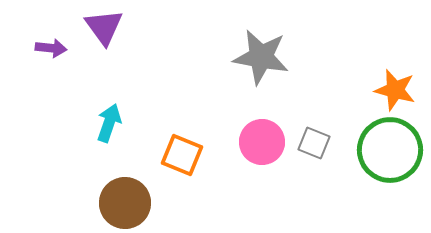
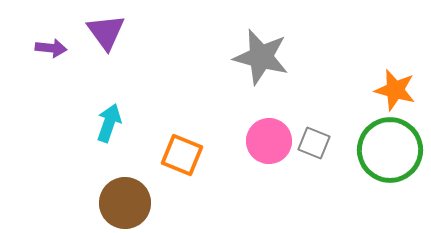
purple triangle: moved 2 px right, 5 px down
gray star: rotated 4 degrees clockwise
pink circle: moved 7 px right, 1 px up
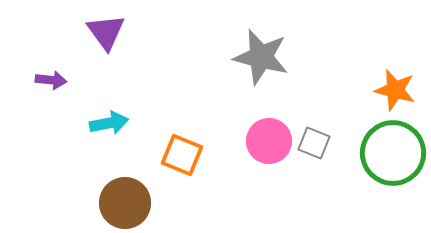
purple arrow: moved 32 px down
cyan arrow: rotated 60 degrees clockwise
green circle: moved 3 px right, 3 px down
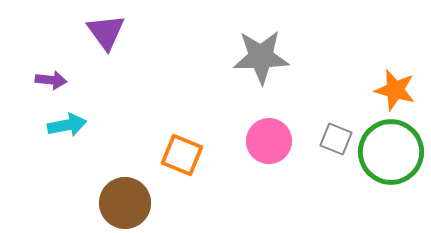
gray star: rotated 16 degrees counterclockwise
cyan arrow: moved 42 px left, 2 px down
gray square: moved 22 px right, 4 px up
green circle: moved 2 px left, 1 px up
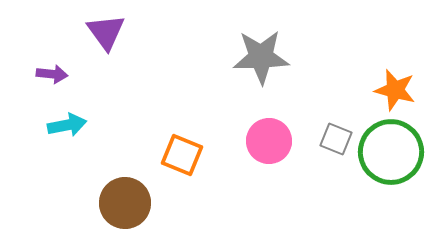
purple arrow: moved 1 px right, 6 px up
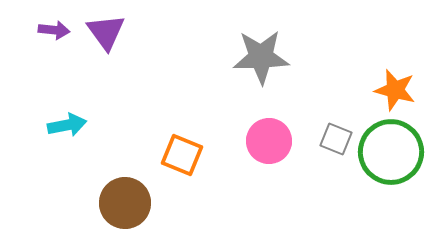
purple arrow: moved 2 px right, 44 px up
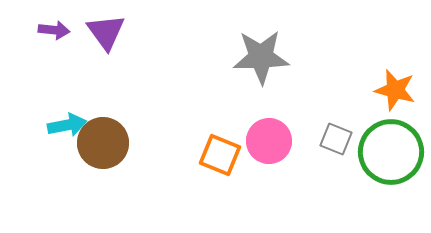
orange square: moved 38 px right
brown circle: moved 22 px left, 60 px up
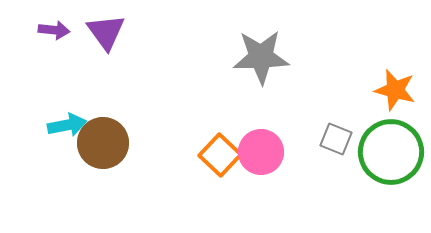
pink circle: moved 8 px left, 11 px down
orange square: rotated 21 degrees clockwise
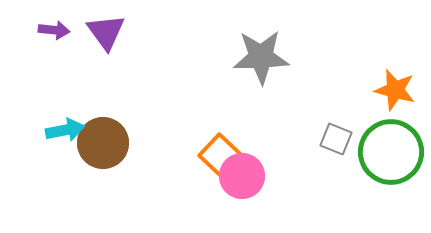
cyan arrow: moved 2 px left, 5 px down
pink circle: moved 19 px left, 24 px down
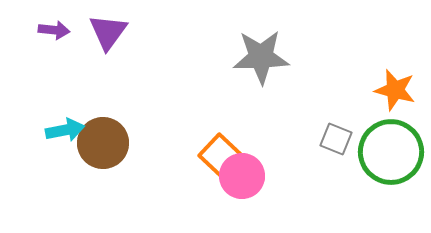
purple triangle: moved 2 px right; rotated 12 degrees clockwise
